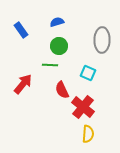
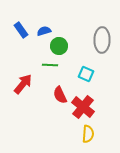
blue semicircle: moved 13 px left, 9 px down
cyan square: moved 2 px left, 1 px down
red semicircle: moved 2 px left, 5 px down
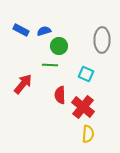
blue rectangle: rotated 28 degrees counterclockwise
red semicircle: rotated 24 degrees clockwise
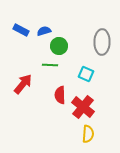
gray ellipse: moved 2 px down
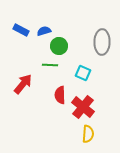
cyan square: moved 3 px left, 1 px up
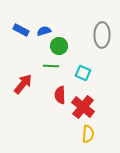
gray ellipse: moved 7 px up
green line: moved 1 px right, 1 px down
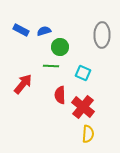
green circle: moved 1 px right, 1 px down
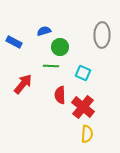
blue rectangle: moved 7 px left, 12 px down
yellow semicircle: moved 1 px left
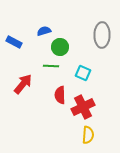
red cross: rotated 25 degrees clockwise
yellow semicircle: moved 1 px right, 1 px down
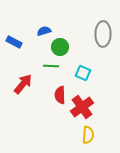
gray ellipse: moved 1 px right, 1 px up
red cross: moved 1 px left; rotated 10 degrees counterclockwise
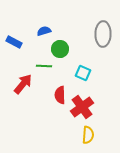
green circle: moved 2 px down
green line: moved 7 px left
